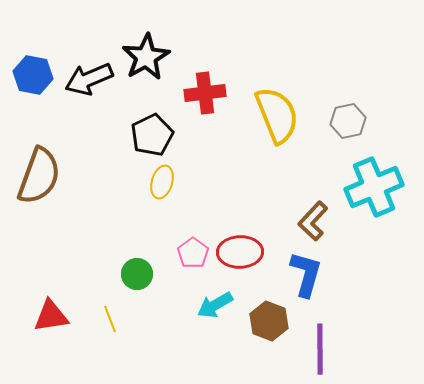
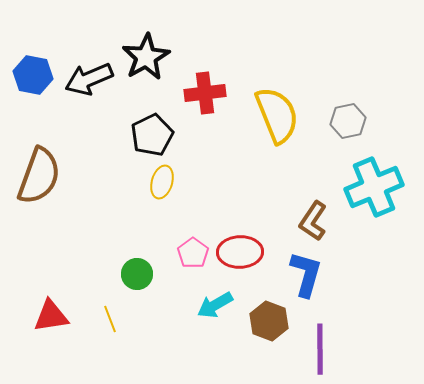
brown L-shape: rotated 9 degrees counterclockwise
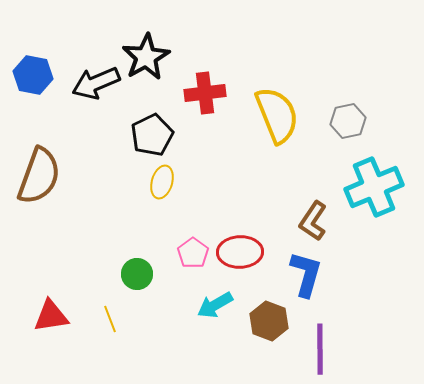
black arrow: moved 7 px right, 4 px down
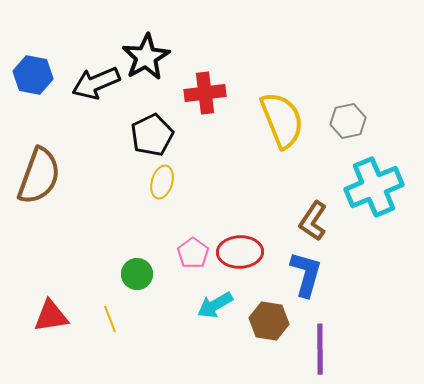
yellow semicircle: moved 5 px right, 5 px down
brown hexagon: rotated 12 degrees counterclockwise
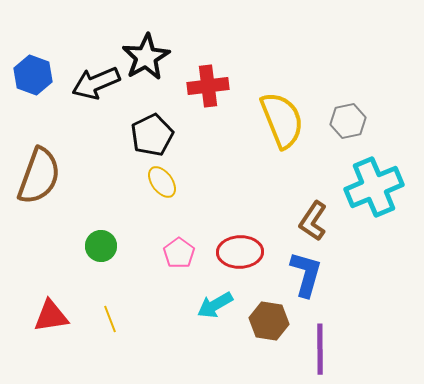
blue hexagon: rotated 9 degrees clockwise
red cross: moved 3 px right, 7 px up
yellow ellipse: rotated 52 degrees counterclockwise
pink pentagon: moved 14 px left
green circle: moved 36 px left, 28 px up
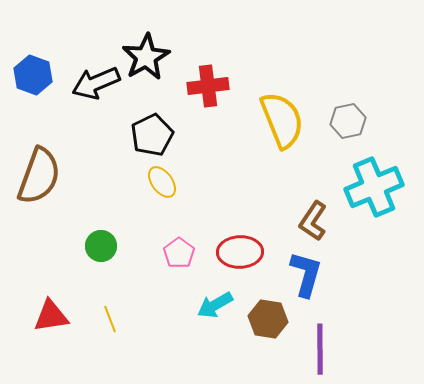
brown hexagon: moved 1 px left, 2 px up
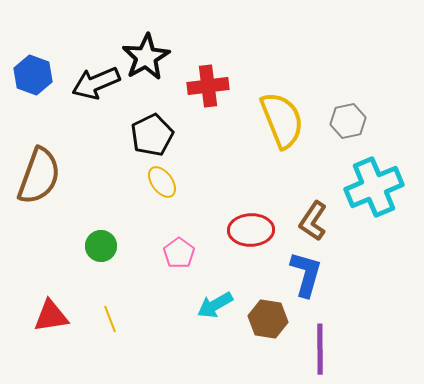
red ellipse: moved 11 px right, 22 px up
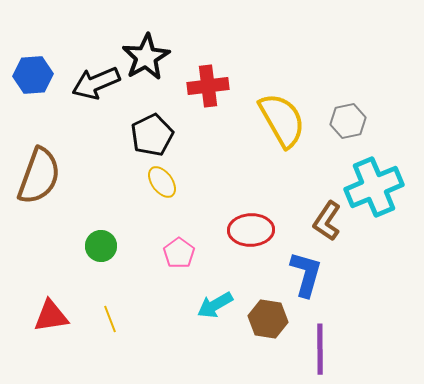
blue hexagon: rotated 24 degrees counterclockwise
yellow semicircle: rotated 8 degrees counterclockwise
brown L-shape: moved 14 px right
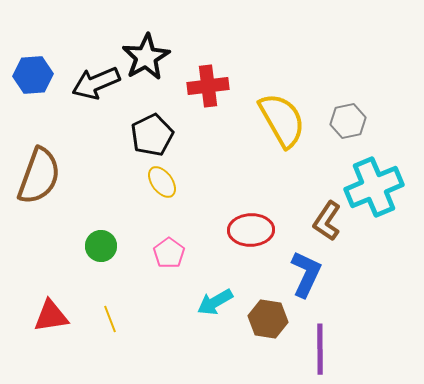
pink pentagon: moved 10 px left
blue L-shape: rotated 9 degrees clockwise
cyan arrow: moved 3 px up
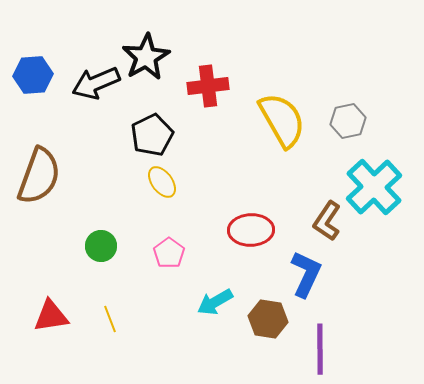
cyan cross: rotated 20 degrees counterclockwise
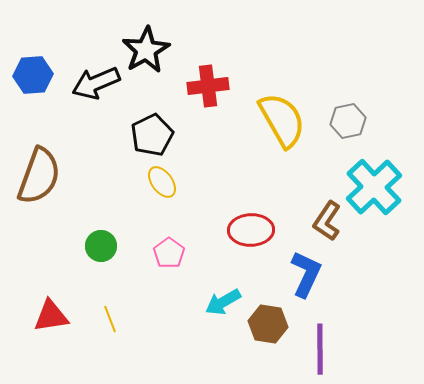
black star: moved 7 px up
cyan arrow: moved 8 px right
brown hexagon: moved 5 px down
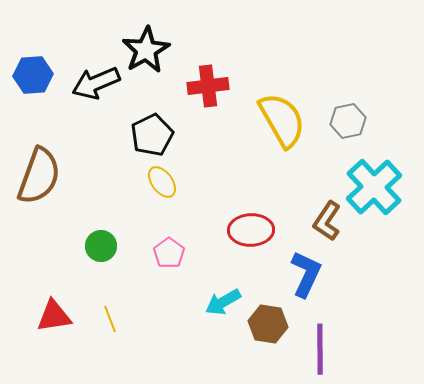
red triangle: moved 3 px right
